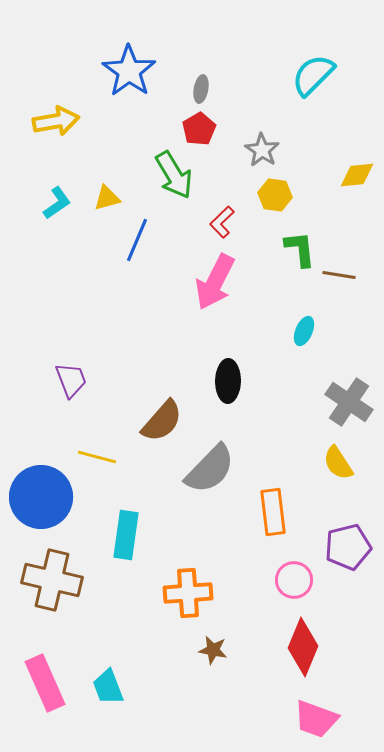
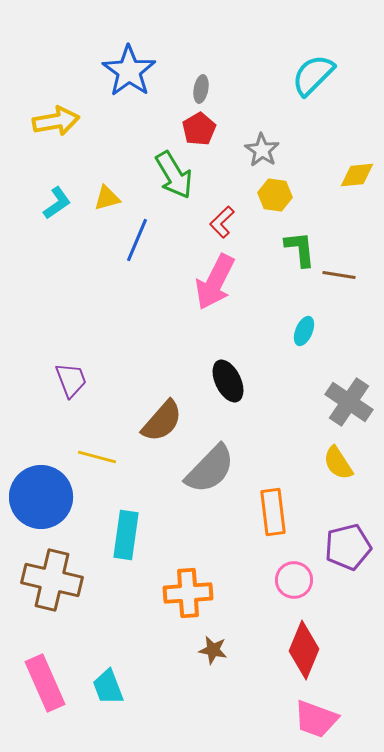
black ellipse: rotated 27 degrees counterclockwise
red diamond: moved 1 px right, 3 px down
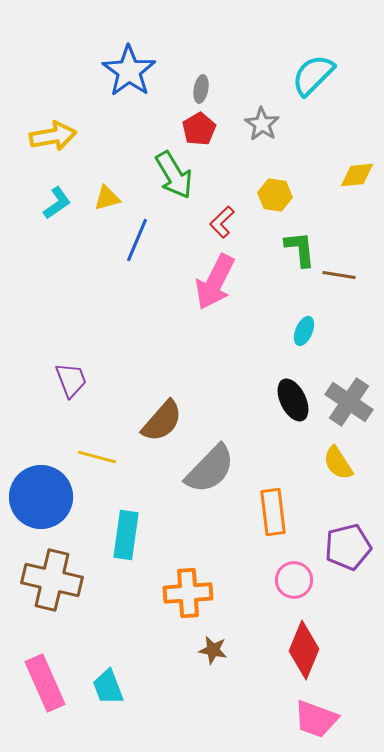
yellow arrow: moved 3 px left, 15 px down
gray star: moved 26 px up
black ellipse: moved 65 px right, 19 px down
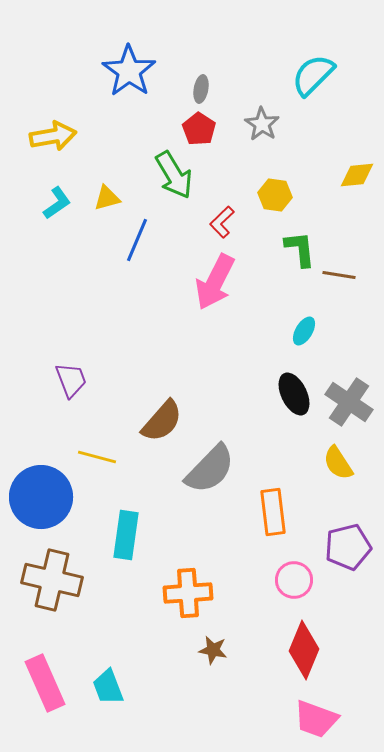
red pentagon: rotated 8 degrees counterclockwise
cyan ellipse: rotated 8 degrees clockwise
black ellipse: moved 1 px right, 6 px up
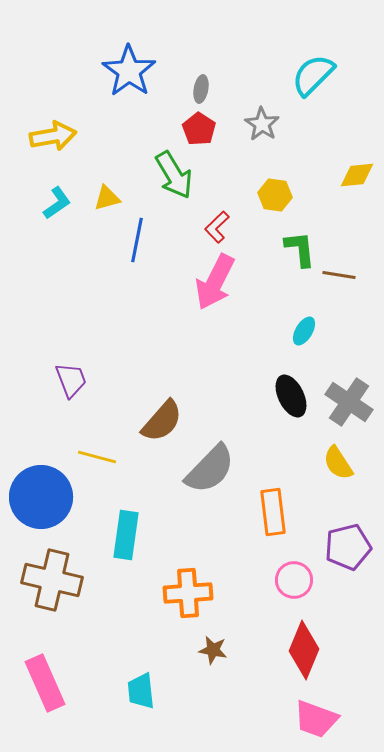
red L-shape: moved 5 px left, 5 px down
blue line: rotated 12 degrees counterclockwise
black ellipse: moved 3 px left, 2 px down
cyan trapezoid: moved 33 px right, 4 px down; rotated 15 degrees clockwise
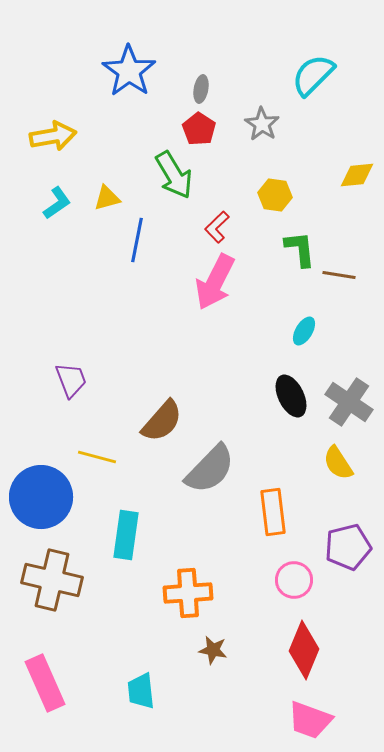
pink trapezoid: moved 6 px left, 1 px down
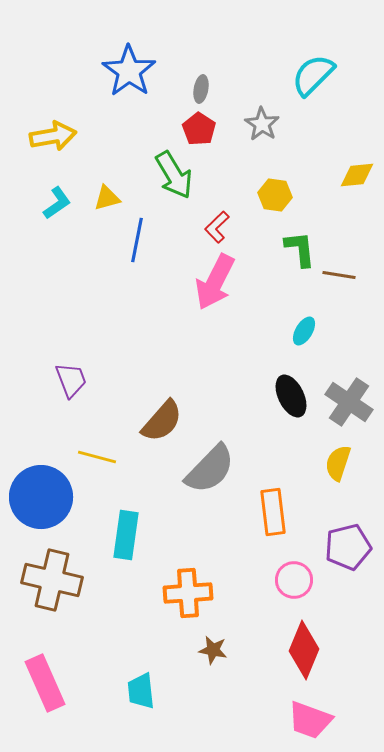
yellow semicircle: rotated 51 degrees clockwise
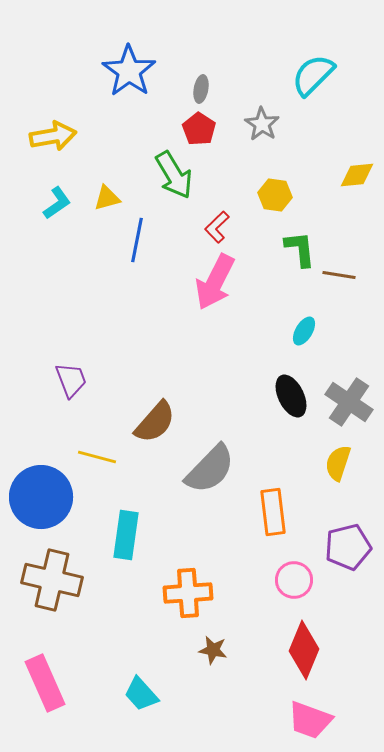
brown semicircle: moved 7 px left, 1 px down
cyan trapezoid: moved 3 px down; rotated 36 degrees counterclockwise
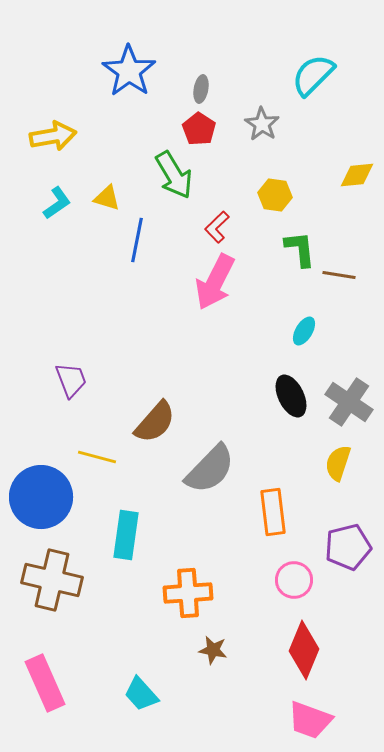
yellow triangle: rotated 32 degrees clockwise
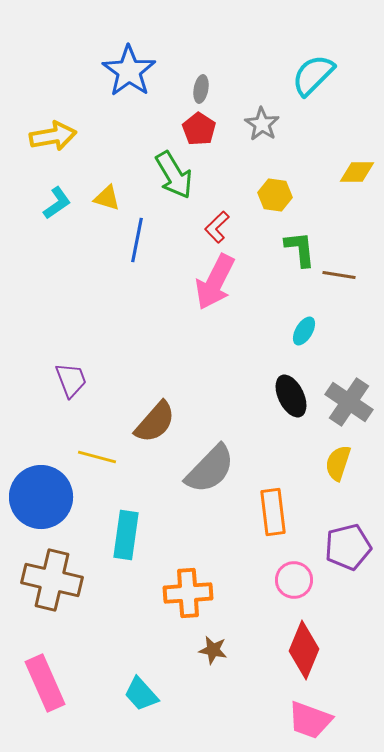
yellow diamond: moved 3 px up; rotated 6 degrees clockwise
